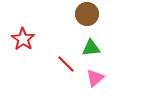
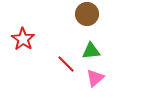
green triangle: moved 3 px down
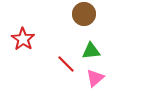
brown circle: moved 3 px left
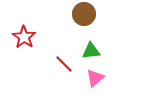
red star: moved 1 px right, 2 px up
red line: moved 2 px left
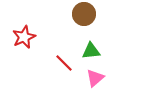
red star: rotated 15 degrees clockwise
red line: moved 1 px up
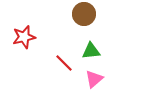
red star: rotated 10 degrees clockwise
pink triangle: moved 1 px left, 1 px down
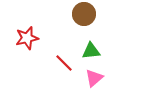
red star: moved 3 px right, 1 px down
pink triangle: moved 1 px up
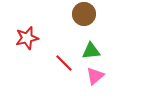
pink triangle: moved 1 px right, 2 px up
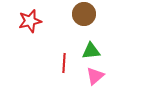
red star: moved 3 px right, 17 px up
red line: rotated 48 degrees clockwise
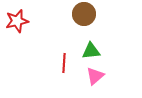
red star: moved 13 px left
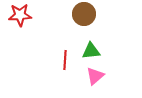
red star: moved 3 px right, 6 px up; rotated 10 degrees clockwise
red line: moved 1 px right, 3 px up
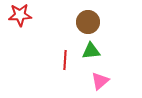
brown circle: moved 4 px right, 8 px down
pink triangle: moved 5 px right, 5 px down
